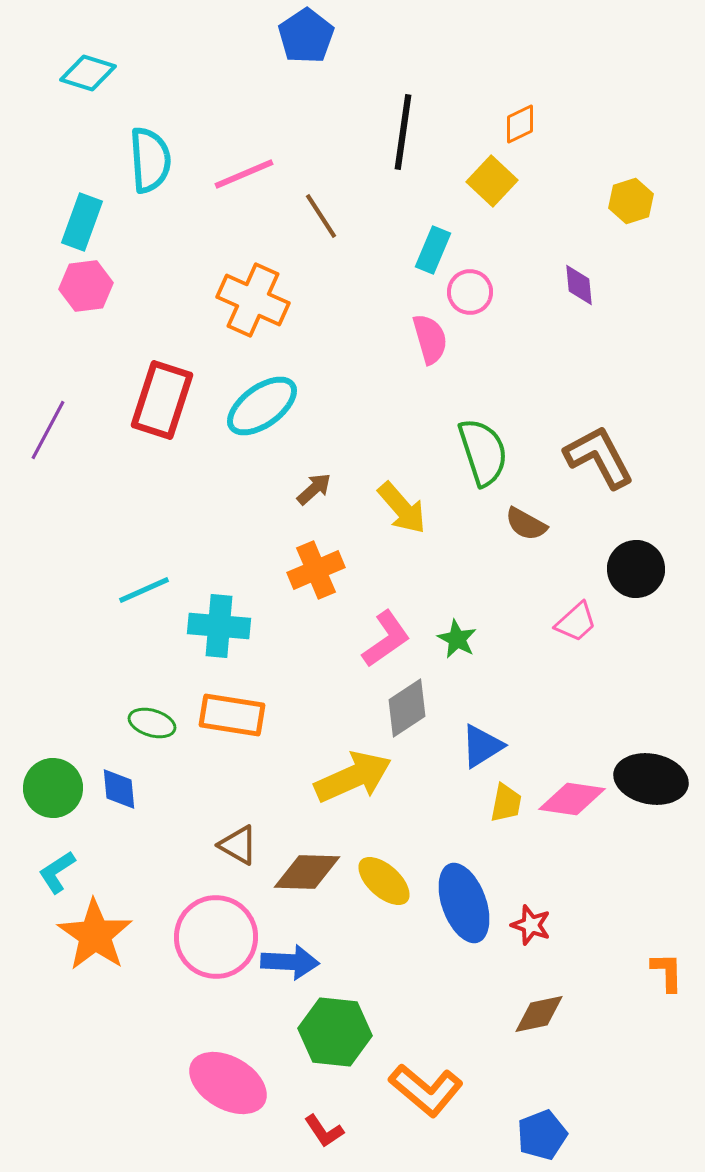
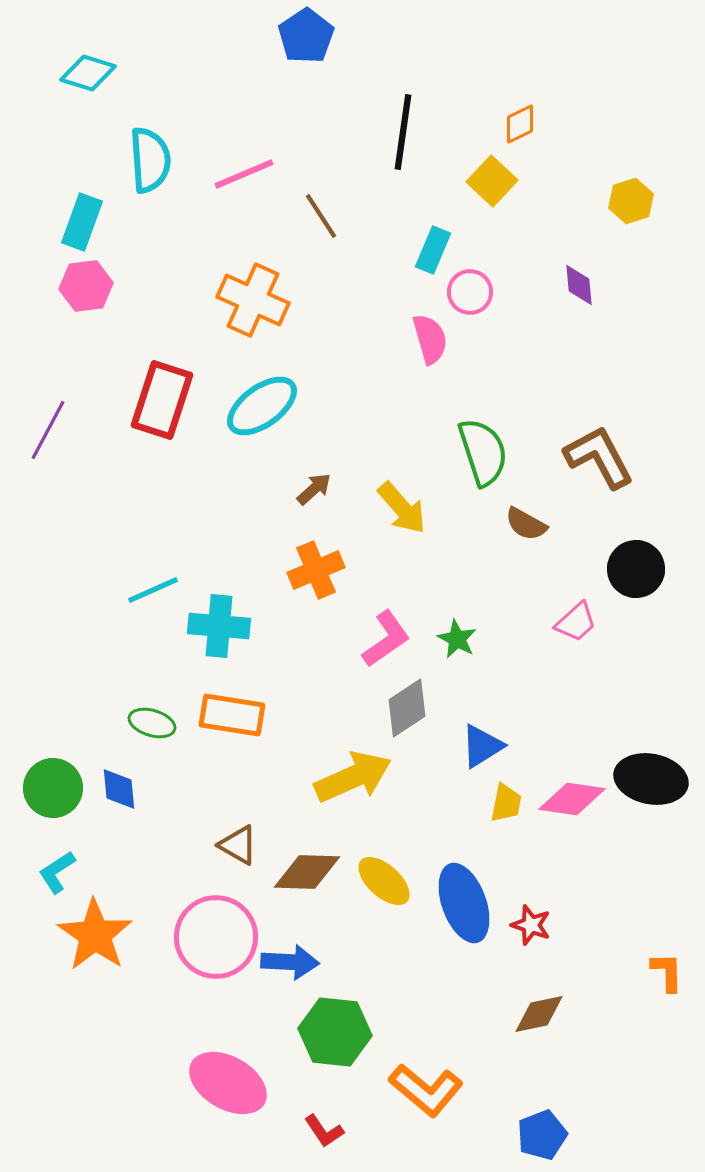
cyan line at (144, 590): moved 9 px right
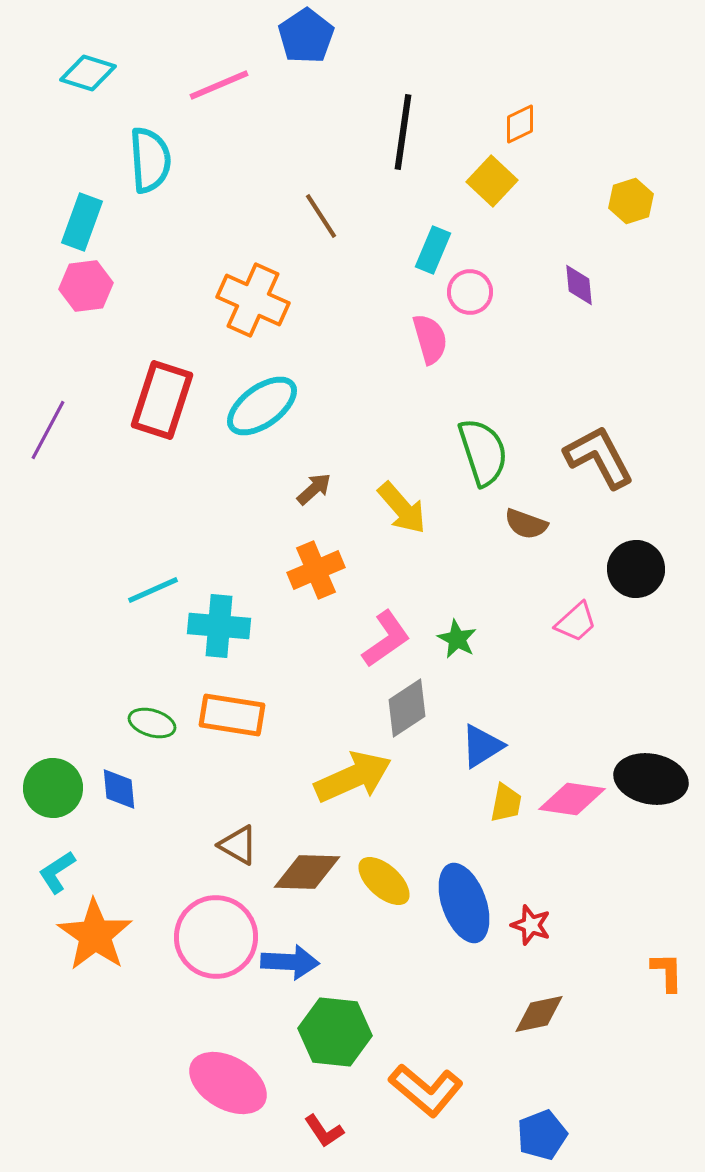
pink line at (244, 174): moved 25 px left, 89 px up
brown semicircle at (526, 524): rotated 9 degrees counterclockwise
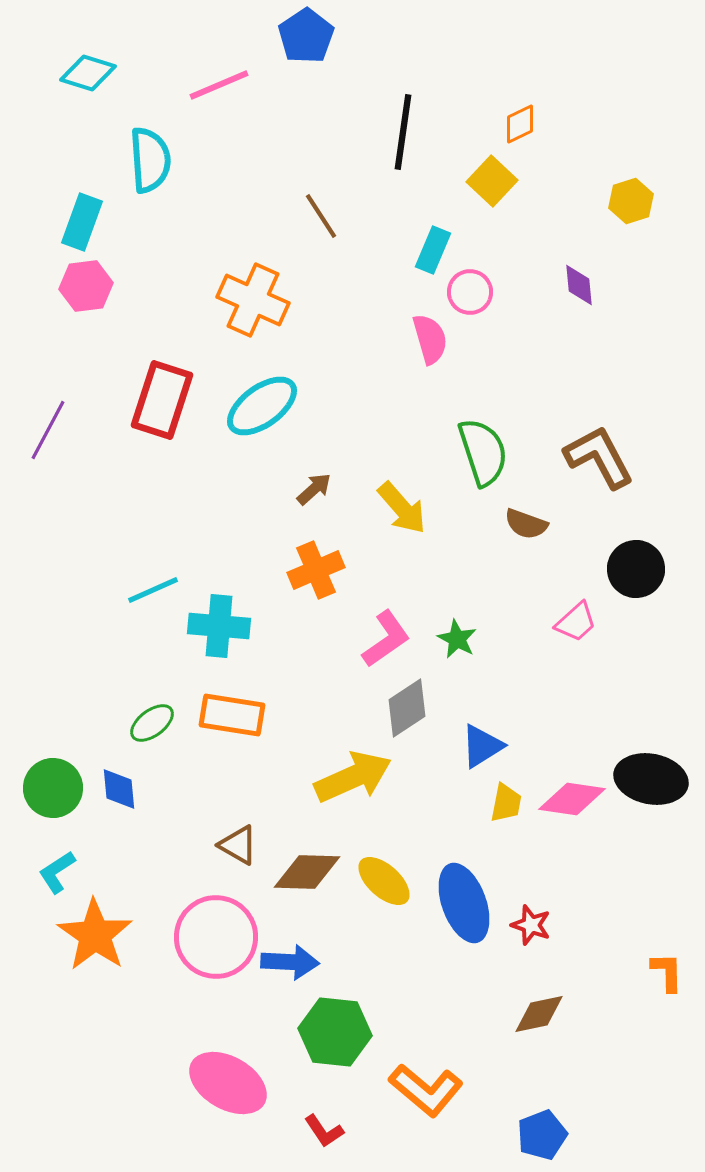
green ellipse at (152, 723): rotated 54 degrees counterclockwise
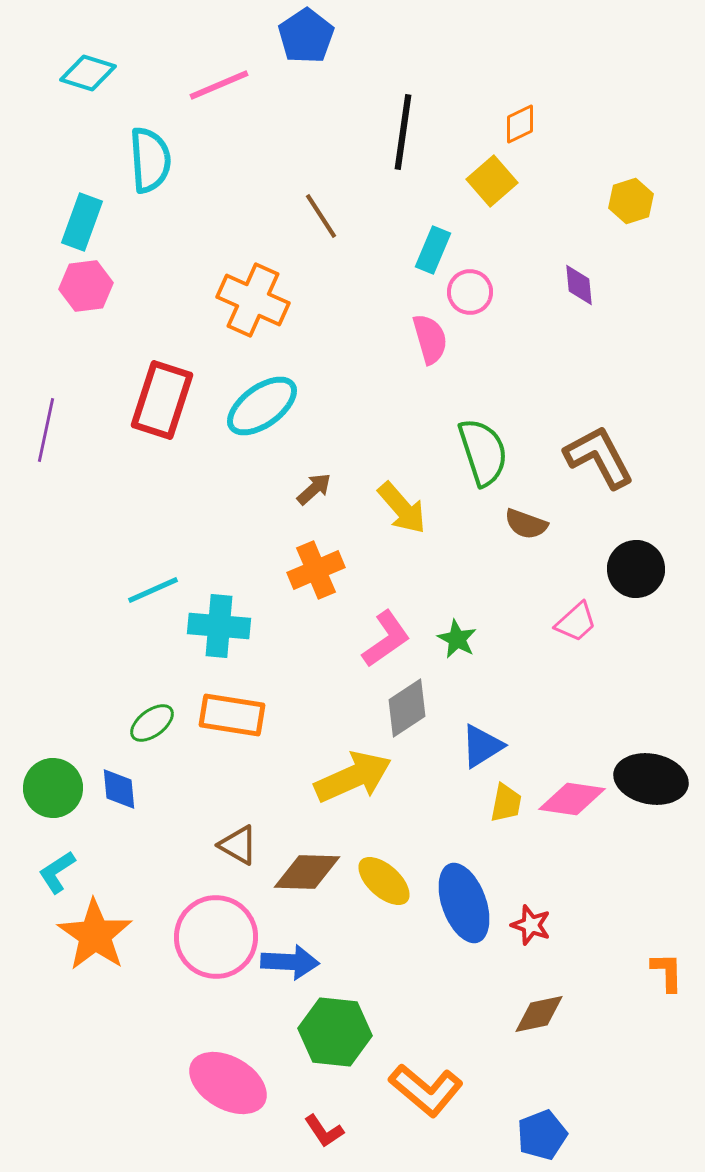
yellow square at (492, 181): rotated 6 degrees clockwise
purple line at (48, 430): moved 2 px left; rotated 16 degrees counterclockwise
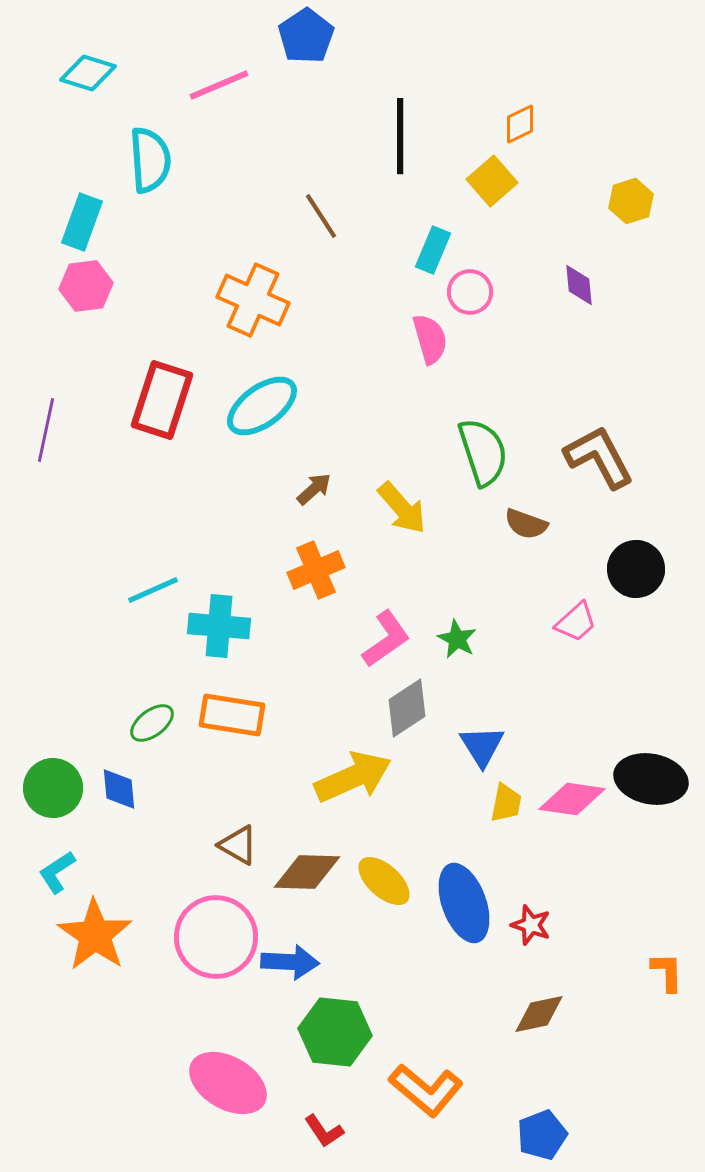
black line at (403, 132): moved 3 px left, 4 px down; rotated 8 degrees counterclockwise
blue triangle at (482, 746): rotated 30 degrees counterclockwise
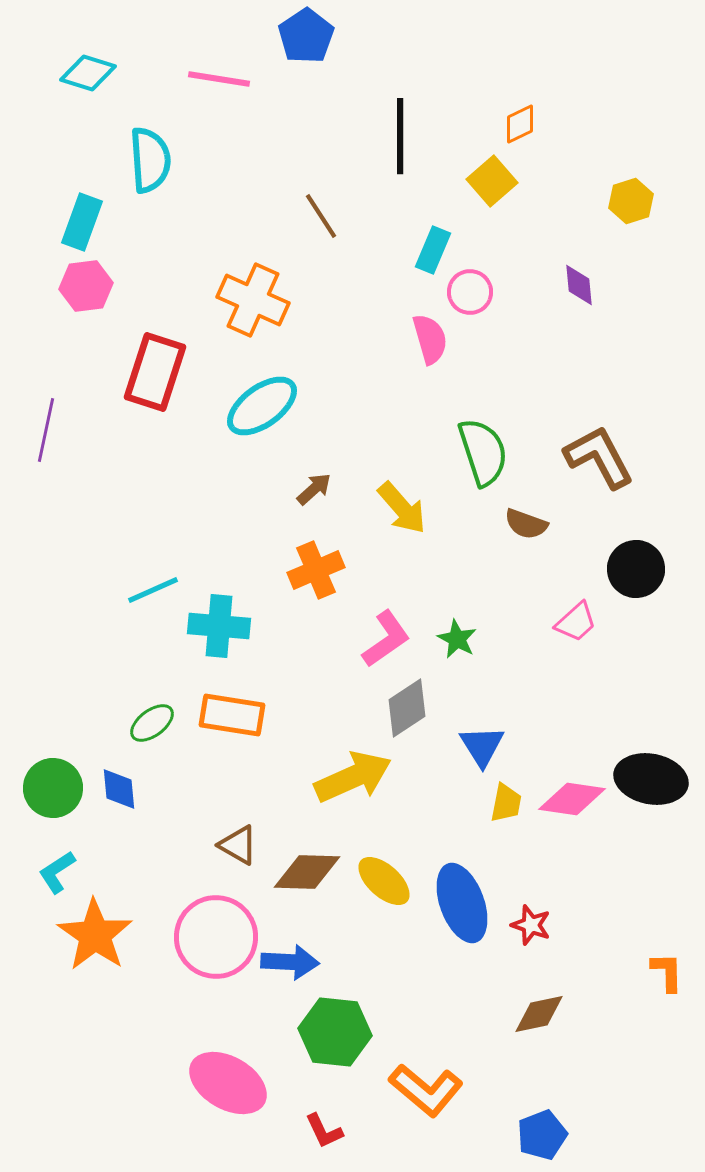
pink line at (219, 85): moved 6 px up; rotated 32 degrees clockwise
red rectangle at (162, 400): moved 7 px left, 28 px up
blue ellipse at (464, 903): moved 2 px left
red L-shape at (324, 1131): rotated 9 degrees clockwise
